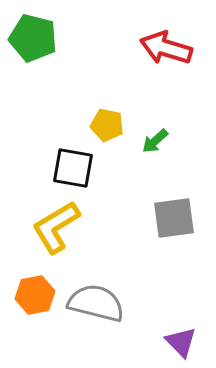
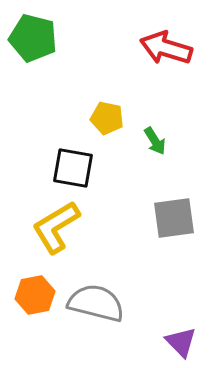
yellow pentagon: moved 7 px up
green arrow: rotated 80 degrees counterclockwise
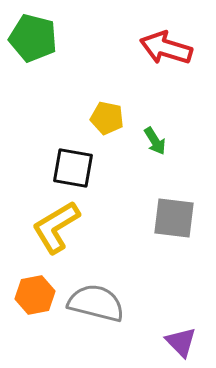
gray square: rotated 15 degrees clockwise
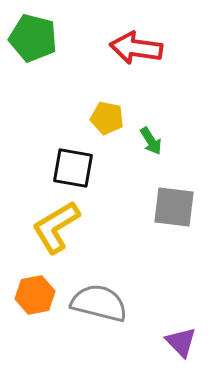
red arrow: moved 30 px left; rotated 9 degrees counterclockwise
green arrow: moved 4 px left
gray square: moved 11 px up
gray semicircle: moved 3 px right
